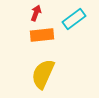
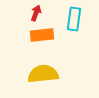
cyan rectangle: rotated 45 degrees counterclockwise
yellow semicircle: rotated 60 degrees clockwise
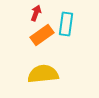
cyan rectangle: moved 8 px left, 5 px down
orange rectangle: rotated 30 degrees counterclockwise
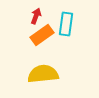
red arrow: moved 3 px down
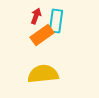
cyan rectangle: moved 10 px left, 3 px up
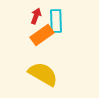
cyan rectangle: rotated 10 degrees counterclockwise
yellow semicircle: rotated 36 degrees clockwise
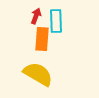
orange rectangle: moved 4 px down; rotated 50 degrees counterclockwise
yellow semicircle: moved 5 px left
